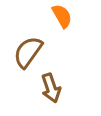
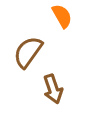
brown arrow: moved 2 px right, 1 px down
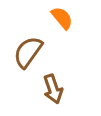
orange semicircle: moved 2 px down; rotated 10 degrees counterclockwise
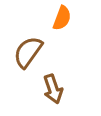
orange semicircle: rotated 60 degrees clockwise
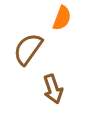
brown semicircle: moved 3 px up
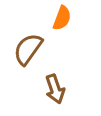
brown arrow: moved 2 px right
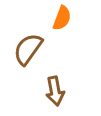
brown arrow: moved 2 px down; rotated 8 degrees clockwise
